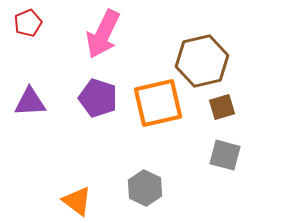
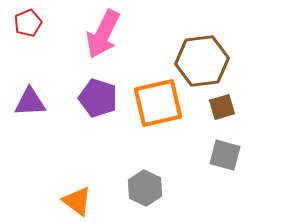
brown hexagon: rotated 6 degrees clockwise
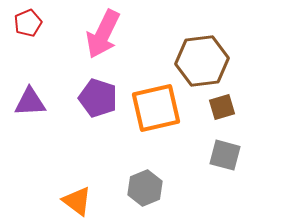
orange square: moved 2 px left, 5 px down
gray hexagon: rotated 12 degrees clockwise
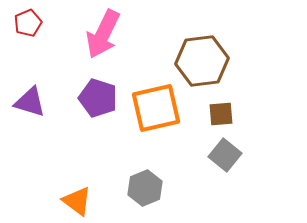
purple triangle: rotated 20 degrees clockwise
brown square: moved 1 px left, 7 px down; rotated 12 degrees clockwise
gray square: rotated 24 degrees clockwise
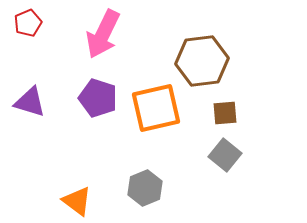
brown square: moved 4 px right, 1 px up
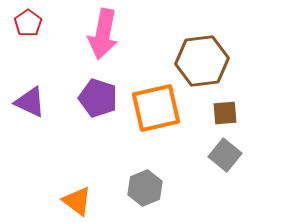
red pentagon: rotated 12 degrees counterclockwise
pink arrow: rotated 15 degrees counterclockwise
purple triangle: rotated 8 degrees clockwise
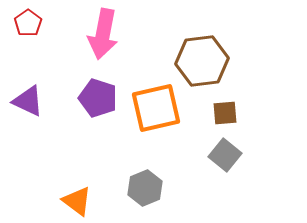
purple triangle: moved 2 px left, 1 px up
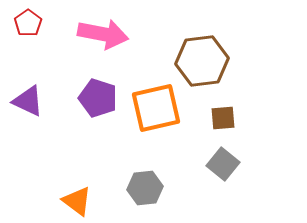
pink arrow: rotated 90 degrees counterclockwise
brown square: moved 2 px left, 5 px down
gray square: moved 2 px left, 9 px down
gray hexagon: rotated 16 degrees clockwise
